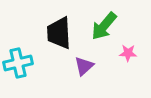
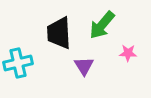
green arrow: moved 2 px left, 1 px up
purple triangle: rotated 20 degrees counterclockwise
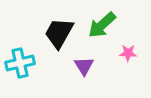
green arrow: rotated 8 degrees clockwise
black trapezoid: rotated 32 degrees clockwise
cyan cross: moved 2 px right
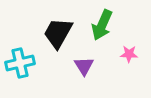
green arrow: rotated 24 degrees counterclockwise
black trapezoid: moved 1 px left
pink star: moved 1 px right, 1 px down
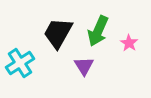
green arrow: moved 4 px left, 6 px down
pink star: moved 11 px up; rotated 30 degrees clockwise
cyan cross: rotated 20 degrees counterclockwise
